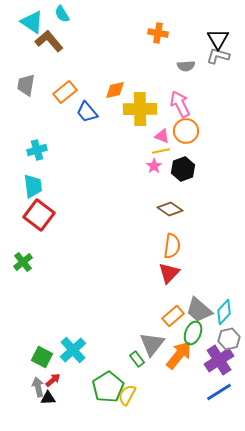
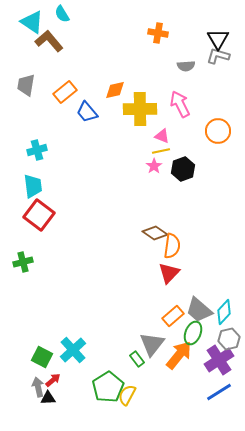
orange circle at (186, 131): moved 32 px right
brown diamond at (170, 209): moved 15 px left, 24 px down
green cross at (23, 262): rotated 24 degrees clockwise
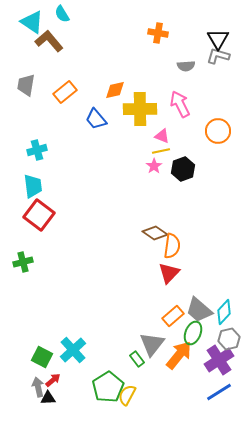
blue trapezoid at (87, 112): moved 9 px right, 7 px down
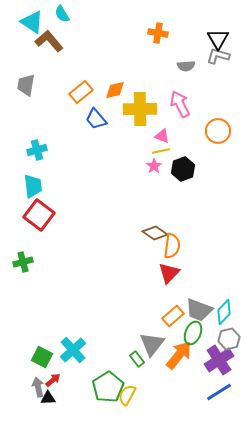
orange rectangle at (65, 92): moved 16 px right
gray trapezoid at (199, 310): rotated 20 degrees counterclockwise
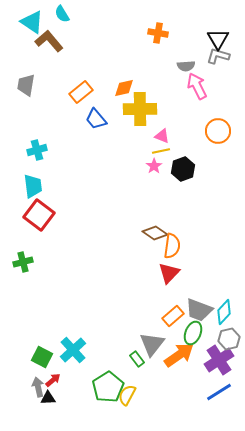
orange diamond at (115, 90): moved 9 px right, 2 px up
pink arrow at (180, 104): moved 17 px right, 18 px up
orange arrow at (179, 355): rotated 16 degrees clockwise
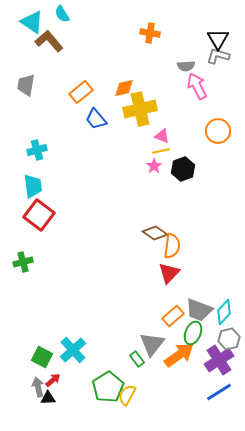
orange cross at (158, 33): moved 8 px left
yellow cross at (140, 109): rotated 12 degrees counterclockwise
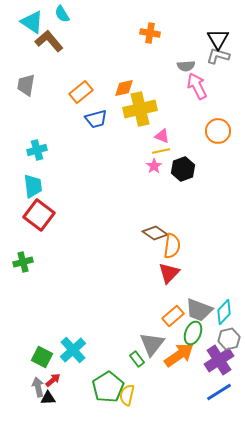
blue trapezoid at (96, 119): rotated 65 degrees counterclockwise
yellow semicircle at (127, 395): rotated 15 degrees counterclockwise
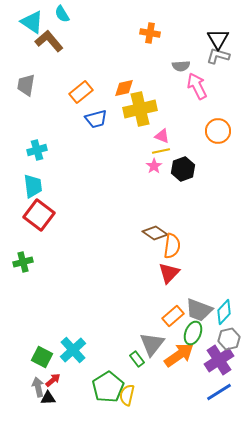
gray semicircle at (186, 66): moved 5 px left
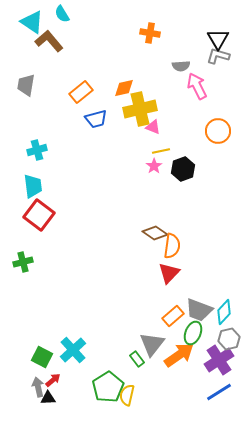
pink triangle at (162, 136): moved 9 px left, 9 px up
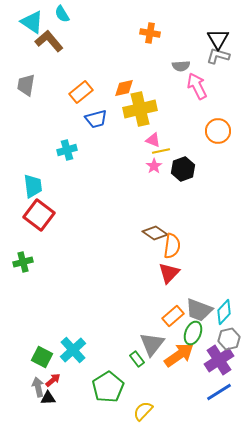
pink triangle at (153, 127): moved 13 px down
cyan cross at (37, 150): moved 30 px right
yellow semicircle at (127, 395): moved 16 px right, 16 px down; rotated 30 degrees clockwise
